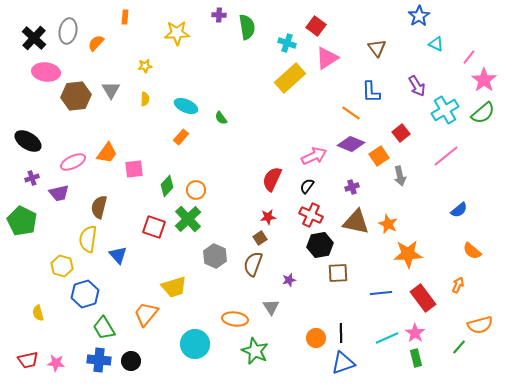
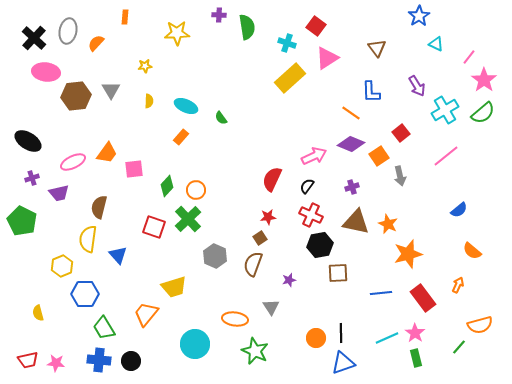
yellow semicircle at (145, 99): moved 4 px right, 2 px down
orange star at (408, 254): rotated 12 degrees counterclockwise
yellow hexagon at (62, 266): rotated 20 degrees clockwise
blue hexagon at (85, 294): rotated 16 degrees clockwise
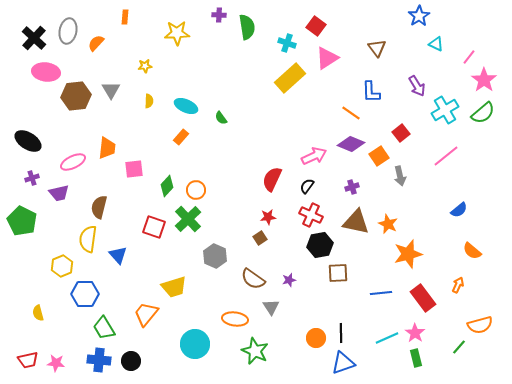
orange trapezoid at (107, 153): moved 5 px up; rotated 30 degrees counterclockwise
brown semicircle at (253, 264): moved 15 px down; rotated 75 degrees counterclockwise
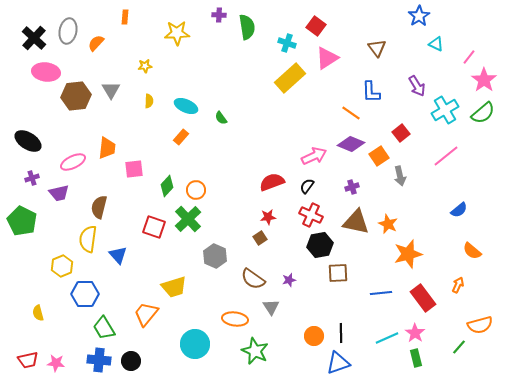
red semicircle at (272, 179): moved 3 px down; rotated 45 degrees clockwise
orange circle at (316, 338): moved 2 px left, 2 px up
blue triangle at (343, 363): moved 5 px left
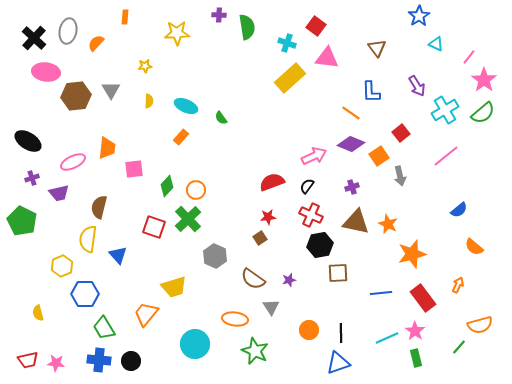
pink triangle at (327, 58): rotated 40 degrees clockwise
orange semicircle at (472, 251): moved 2 px right, 4 px up
orange star at (408, 254): moved 4 px right
pink star at (415, 333): moved 2 px up
orange circle at (314, 336): moved 5 px left, 6 px up
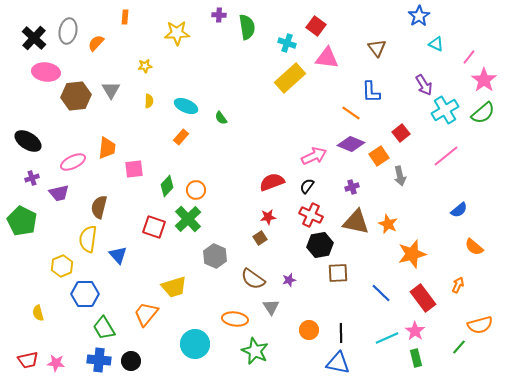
purple arrow at (417, 86): moved 7 px right, 1 px up
blue line at (381, 293): rotated 50 degrees clockwise
blue triangle at (338, 363): rotated 30 degrees clockwise
